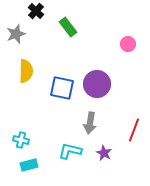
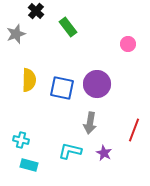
yellow semicircle: moved 3 px right, 9 px down
cyan rectangle: rotated 30 degrees clockwise
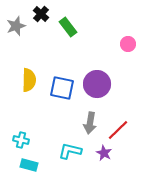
black cross: moved 5 px right, 3 px down
gray star: moved 8 px up
red line: moved 16 px left; rotated 25 degrees clockwise
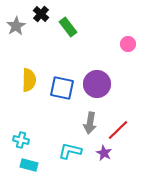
gray star: rotated 12 degrees counterclockwise
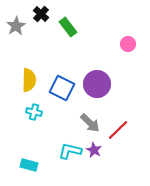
blue square: rotated 15 degrees clockwise
gray arrow: rotated 55 degrees counterclockwise
cyan cross: moved 13 px right, 28 px up
purple star: moved 10 px left, 3 px up
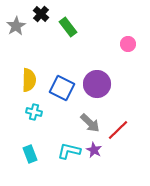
cyan L-shape: moved 1 px left
cyan rectangle: moved 1 px right, 11 px up; rotated 54 degrees clockwise
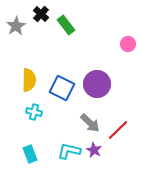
green rectangle: moved 2 px left, 2 px up
